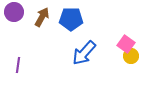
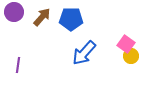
brown arrow: rotated 12 degrees clockwise
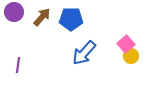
pink square: rotated 12 degrees clockwise
